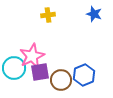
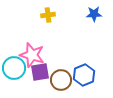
blue star: rotated 21 degrees counterclockwise
pink star: moved 1 px up; rotated 30 degrees counterclockwise
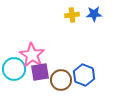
yellow cross: moved 24 px right
pink star: rotated 15 degrees clockwise
cyan circle: moved 1 px down
blue hexagon: rotated 15 degrees counterclockwise
